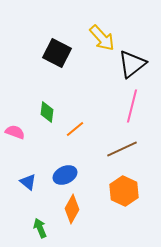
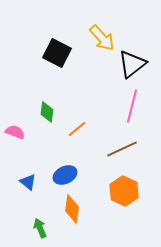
orange line: moved 2 px right
orange diamond: rotated 20 degrees counterclockwise
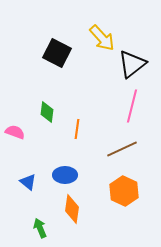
orange line: rotated 42 degrees counterclockwise
blue ellipse: rotated 25 degrees clockwise
